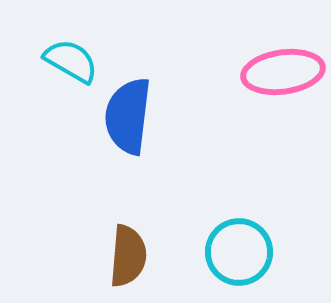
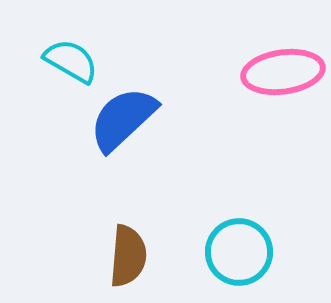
blue semicircle: moved 5 px left, 3 px down; rotated 40 degrees clockwise
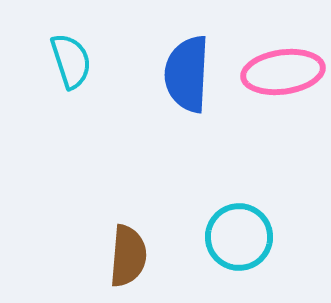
cyan semicircle: rotated 42 degrees clockwise
blue semicircle: moved 64 px right, 45 px up; rotated 44 degrees counterclockwise
cyan circle: moved 15 px up
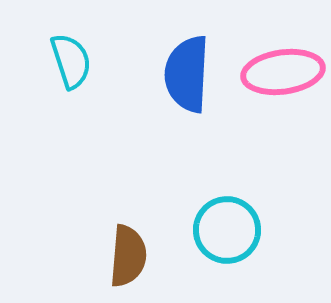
cyan circle: moved 12 px left, 7 px up
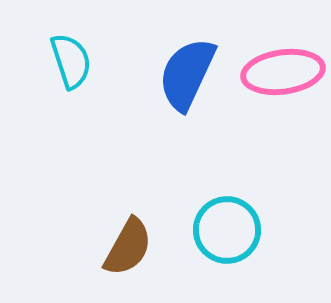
blue semicircle: rotated 22 degrees clockwise
brown semicircle: moved 9 px up; rotated 24 degrees clockwise
